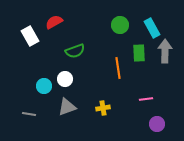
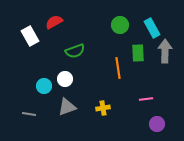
green rectangle: moved 1 px left
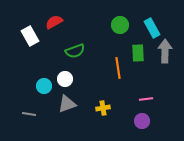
gray triangle: moved 3 px up
purple circle: moved 15 px left, 3 px up
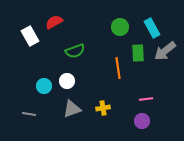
green circle: moved 2 px down
gray arrow: rotated 130 degrees counterclockwise
white circle: moved 2 px right, 2 px down
gray triangle: moved 5 px right, 5 px down
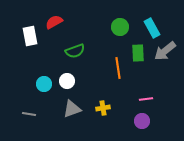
white rectangle: rotated 18 degrees clockwise
cyan circle: moved 2 px up
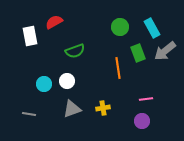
green rectangle: rotated 18 degrees counterclockwise
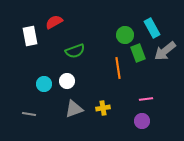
green circle: moved 5 px right, 8 px down
gray triangle: moved 2 px right
